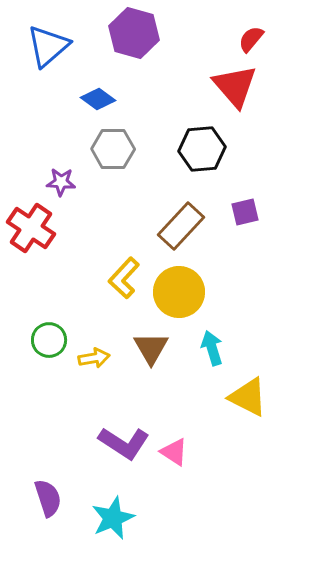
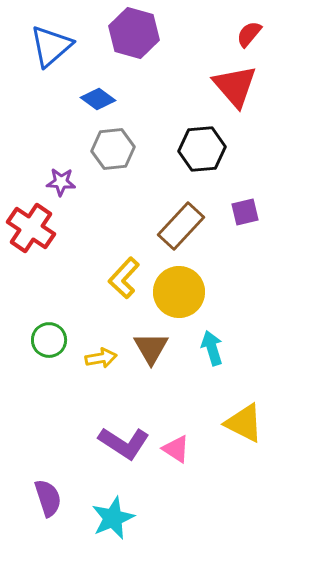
red semicircle: moved 2 px left, 5 px up
blue triangle: moved 3 px right
gray hexagon: rotated 6 degrees counterclockwise
yellow arrow: moved 7 px right
yellow triangle: moved 4 px left, 26 px down
pink triangle: moved 2 px right, 3 px up
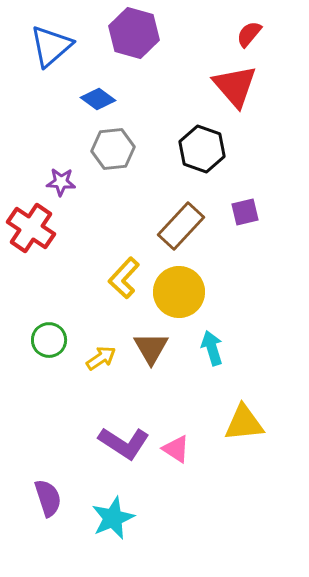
black hexagon: rotated 24 degrees clockwise
yellow arrow: rotated 24 degrees counterclockwise
yellow triangle: rotated 33 degrees counterclockwise
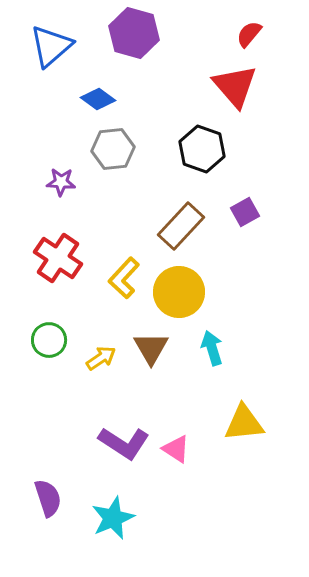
purple square: rotated 16 degrees counterclockwise
red cross: moved 27 px right, 30 px down
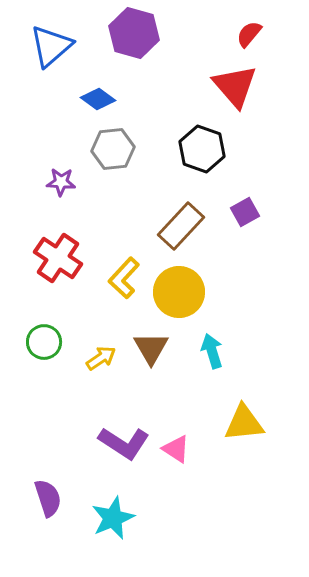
green circle: moved 5 px left, 2 px down
cyan arrow: moved 3 px down
